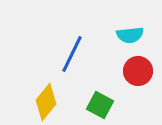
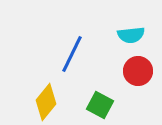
cyan semicircle: moved 1 px right
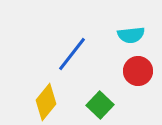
blue line: rotated 12 degrees clockwise
green square: rotated 16 degrees clockwise
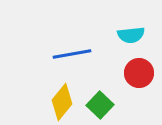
blue line: rotated 42 degrees clockwise
red circle: moved 1 px right, 2 px down
yellow diamond: moved 16 px right
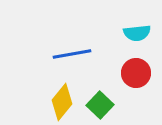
cyan semicircle: moved 6 px right, 2 px up
red circle: moved 3 px left
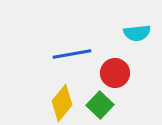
red circle: moved 21 px left
yellow diamond: moved 1 px down
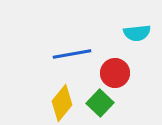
green square: moved 2 px up
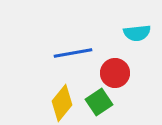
blue line: moved 1 px right, 1 px up
green square: moved 1 px left, 1 px up; rotated 12 degrees clockwise
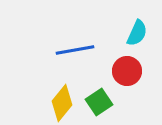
cyan semicircle: rotated 60 degrees counterclockwise
blue line: moved 2 px right, 3 px up
red circle: moved 12 px right, 2 px up
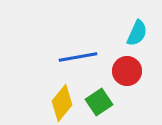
blue line: moved 3 px right, 7 px down
